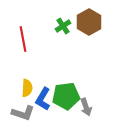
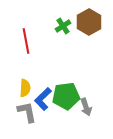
red line: moved 3 px right, 2 px down
yellow semicircle: moved 2 px left
blue L-shape: rotated 15 degrees clockwise
gray L-shape: moved 4 px right, 1 px up; rotated 120 degrees counterclockwise
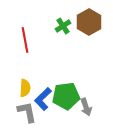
red line: moved 1 px left, 1 px up
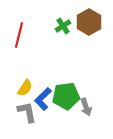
red line: moved 6 px left, 5 px up; rotated 25 degrees clockwise
yellow semicircle: rotated 30 degrees clockwise
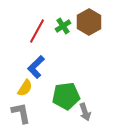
red line: moved 18 px right, 4 px up; rotated 15 degrees clockwise
blue L-shape: moved 7 px left, 32 px up
gray arrow: moved 1 px left, 5 px down
gray L-shape: moved 6 px left, 1 px down
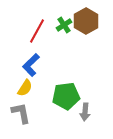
brown hexagon: moved 3 px left, 1 px up
green cross: moved 1 px right, 1 px up
blue L-shape: moved 5 px left, 2 px up
gray arrow: rotated 24 degrees clockwise
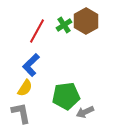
gray arrow: rotated 60 degrees clockwise
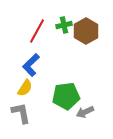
brown hexagon: moved 10 px down
green cross: rotated 21 degrees clockwise
